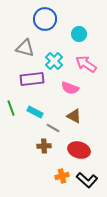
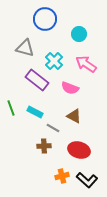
purple rectangle: moved 5 px right, 1 px down; rotated 45 degrees clockwise
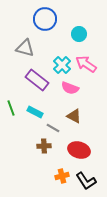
cyan cross: moved 8 px right, 4 px down
black L-shape: moved 1 px left, 1 px down; rotated 15 degrees clockwise
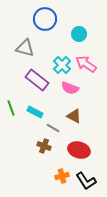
brown cross: rotated 24 degrees clockwise
